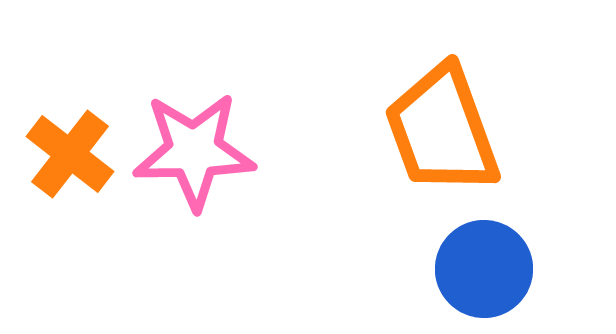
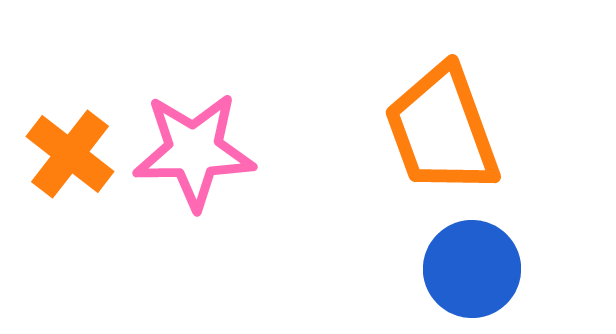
blue circle: moved 12 px left
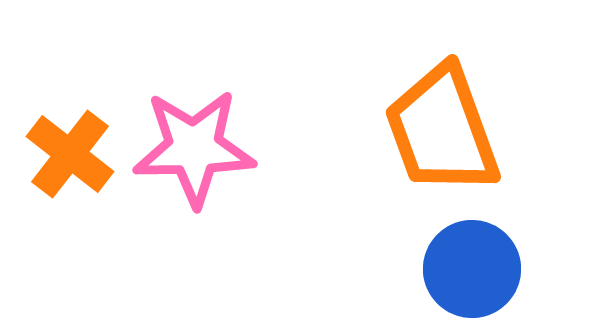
pink star: moved 3 px up
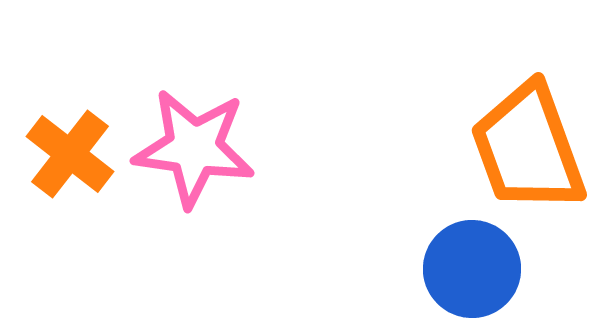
orange trapezoid: moved 86 px right, 18 px down
pink star: rotated 9 degrees clockwise
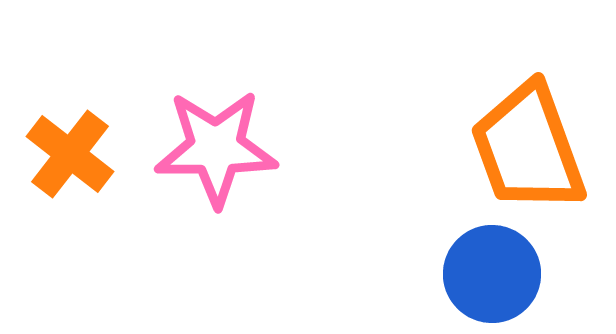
pink star: moved 22 px right; rotated 8 degrees counterclockwise
blue circle: moved 20 px right, 5 px down
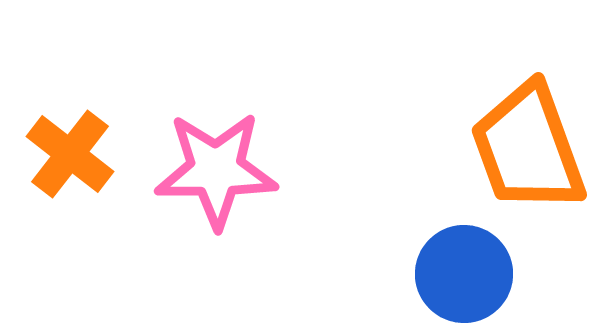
pink star: moved 22 px down
blue circle: moved 28 px left
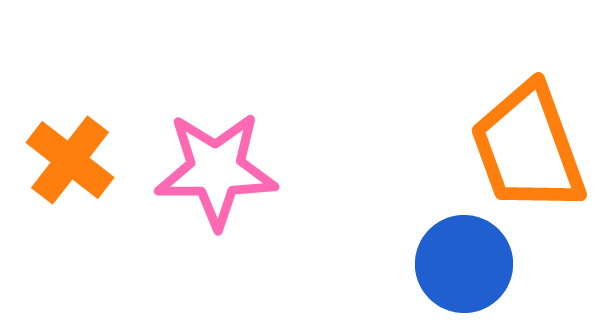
orange cross: moved 6 px down
blue circle: moved 10 px up
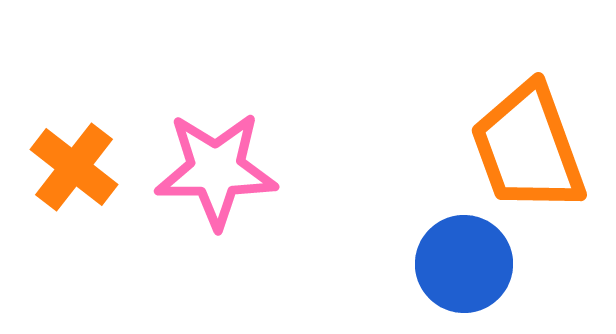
orange cross: moved 4 px right, 7 px down
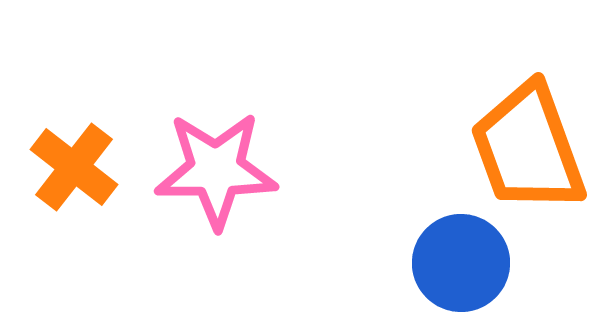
blue circle: moved 3 px left, 1 px up
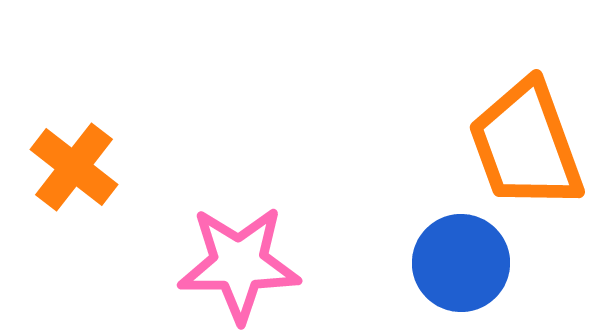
orange trapezoid: moved 2 px left, 3 px up
pink star: moved 23 px right, 94 px down
